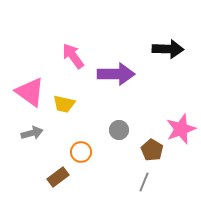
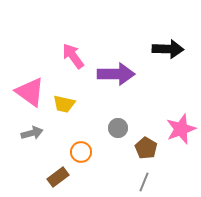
gray circle: moved 1 px left, 2 px up
brown pentagon: moved 6 px left, 2 px up
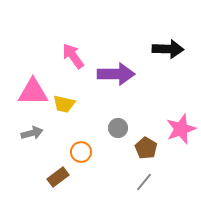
pink triangle: moved 3 px right; rotated 36 degrees counterclockwise
gray line: rotated 18 degrees clockwise
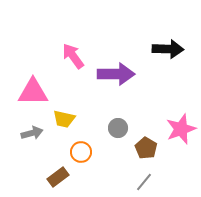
yellow trapezoid: moved 15 px down
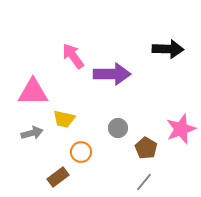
purple arrow: moved 4 px left
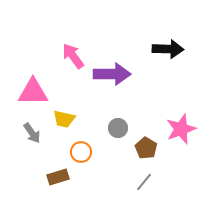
gray arrow: rotated 70 degrees clockwise
brown rectangle: rotated 20 degrees clockwise
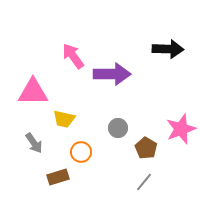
gray arrow: moved 2 px right, 10 px down
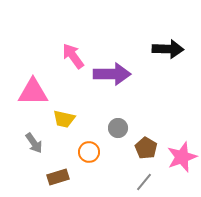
pink star: moved 1 px right, 28 px down
orange circle: moved 8 px right
